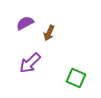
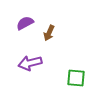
purple arrow: rotated 30 degrees clockwise
green square: rotated 18 degrees counterclockwise
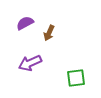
purple arrow: rotated 10 degrees counterclockwise
green square: rotated 12 degrees counterclockwise
